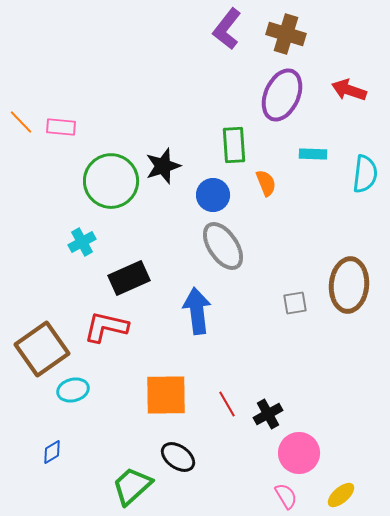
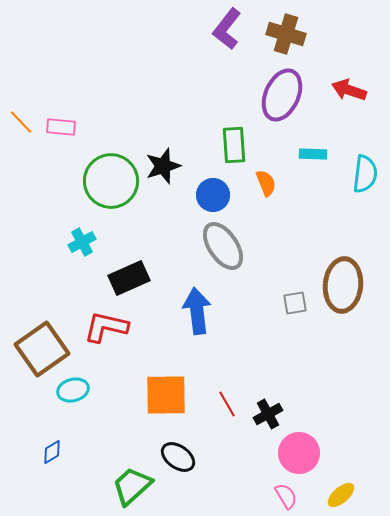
brown ellipse: moved 6 px left
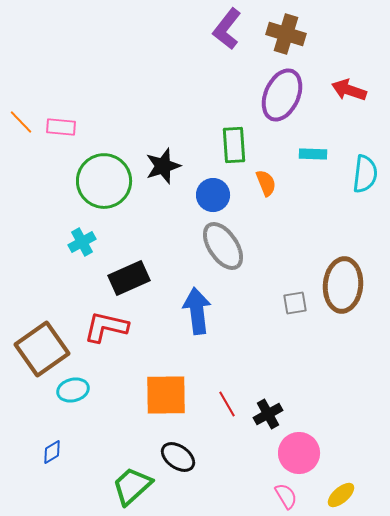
green circle: moved 7 px left
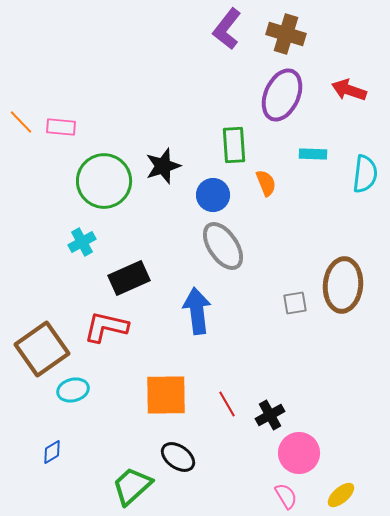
black cross: moved 2 px right, 1 px down
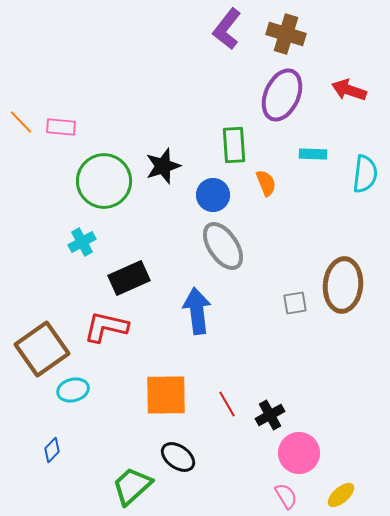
blue diamond: moved 2 px up; rotated 15 degrees counterclockwise
